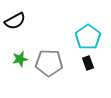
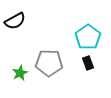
green star: moved 14 px down; rotated 14 degrees counterclockwise
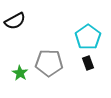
green star: rotated 14 degrees counterclockwise
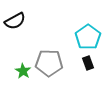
green star: moved 3 px right, 2 px up
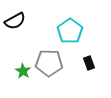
cyan pentagon: moved 18 px left, 6 px up
black rectangle: moved 1 px right
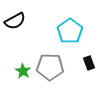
gray pentagon: moved 1 px right, 4 px down
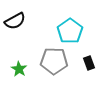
gray pentagon: moved 4 px right, 6 px up
green star: moved 4 px left, 2 px up
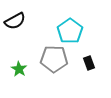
gray pentagon: moved 2 px up
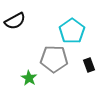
cyan pentagon: moved 2 px right
black rectangle: moved 2 px down
green star: moved 10 px right, 9 px down
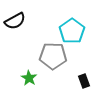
gray pentagon: moved 1 px left, 3 px up
black rectangle: moved 5 px left, 16 px down
